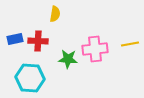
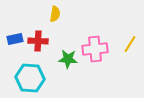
yellow line: rotated 48 degrees counterclockwise
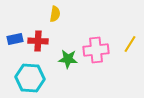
pink cross: moved 1 px right, 1 px down
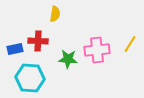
blue rectangle: moved 10 px down
pink cross: moved 1 px right
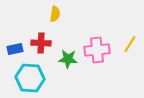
red cross: moved 3 px right, 2 px down
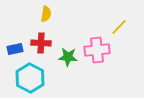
yellow semicircle: moved 9 px left
yellow line: moved 11 px left, 17 px up; rotated 12 degrees clockwise
green star: moved 2 px up
cyan hexagon: rotated 24 degrees clockwise
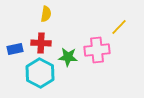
cyan hexagon: moved 10 px right, 5 px up
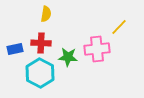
pink cross: moved 1 px up
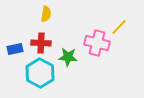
pink cross: moved 6 px up; rotated 20 degrees clockwise
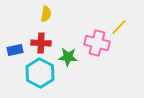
blue rectangle: moved 1 px down
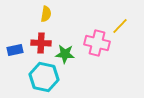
yellow line: moved 1 px right, 1 px up
green star: moved 3 px left, 3 px up
cyan hexagon: moved 4 px right, 4 px down; rotated 16 degrees counterclockwise
